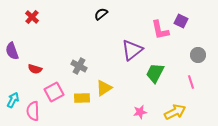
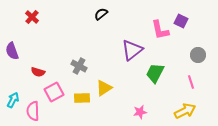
red semicircle: moved 3 px right, 3 px down
yellow arrow: moved 10 px right, 1 px up
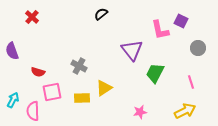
purple triangle: rotated 30 degrees counterclockwise
gray circle: moved 7 px up
pink square: moved 2 px left; rotated 18 degrees clockwise
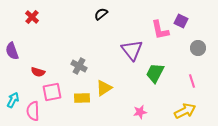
pink line: moved 1 px right, 1 px up
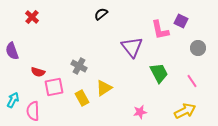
purple triangle: moved 3 px up
green trapezoid: moved 4 px right; rotated 125 degrees clockwise
pink line: rotated 16 degrees counterclockwise
pink square: moved 2 px right, 5 px up
yellow rectangle: rotated 63 degrees clockwise
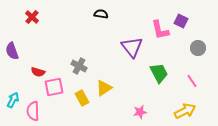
black semicircle: rotated 48 degrees clockwise
